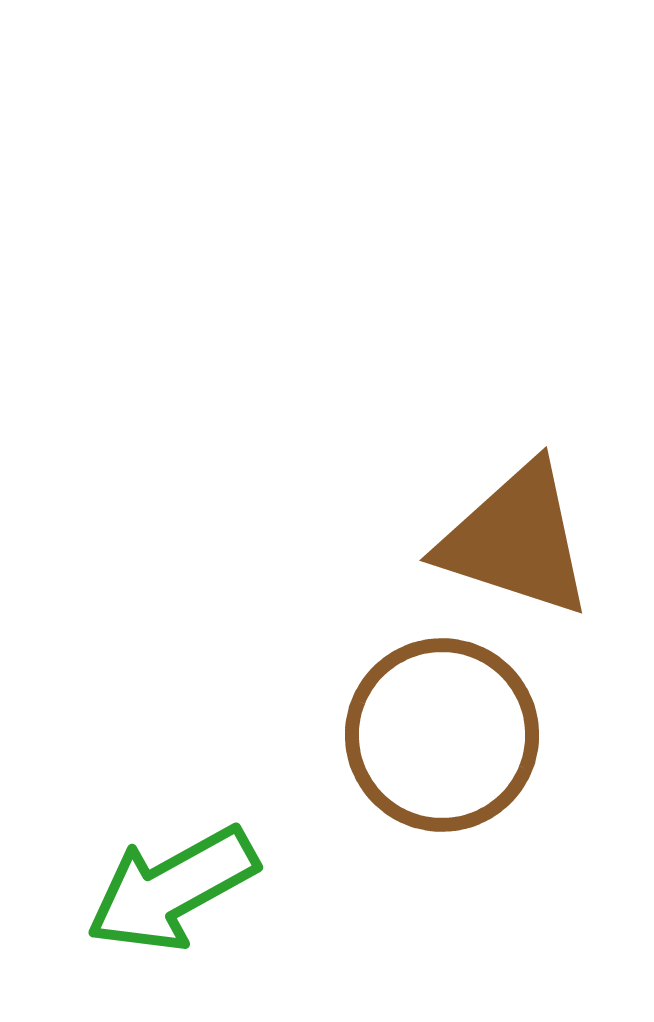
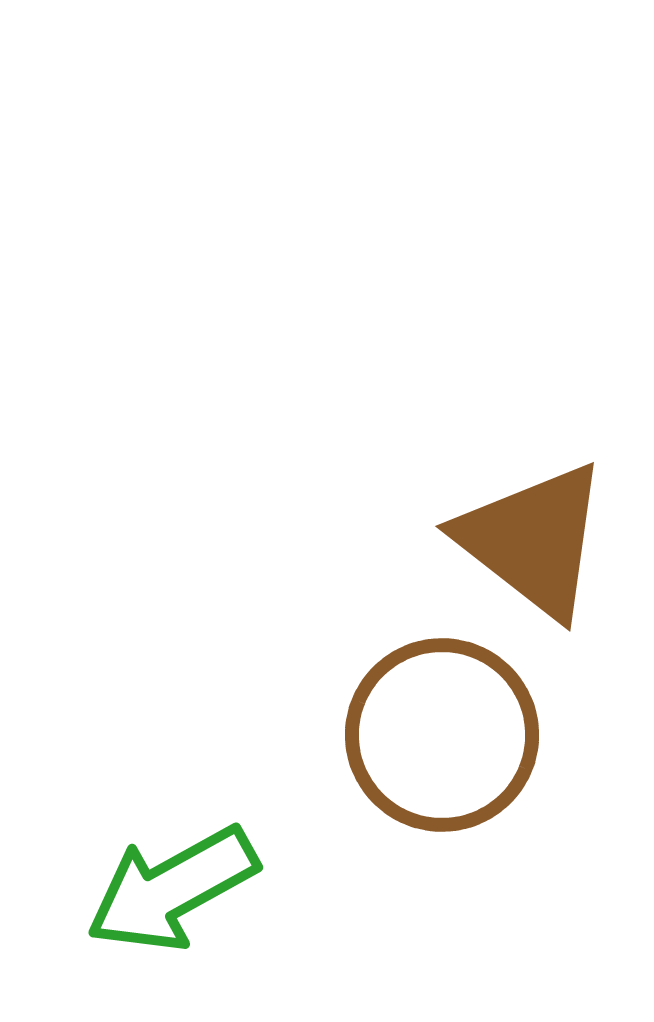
brown triangle: moved 17 px right; rotated 20 degrees clockwise
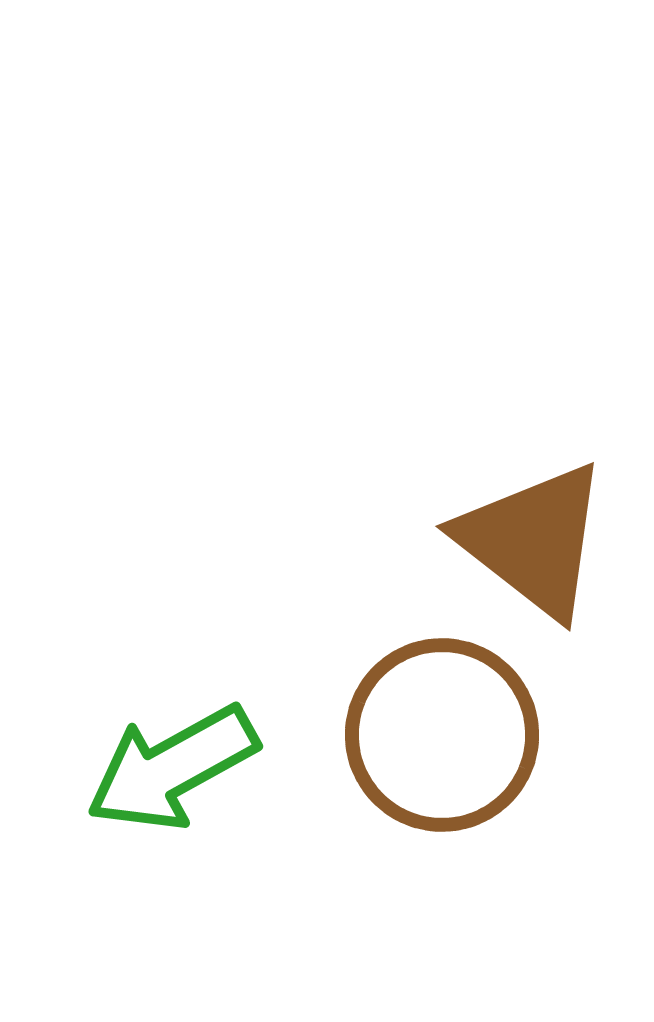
green arrow: moved 121 px up
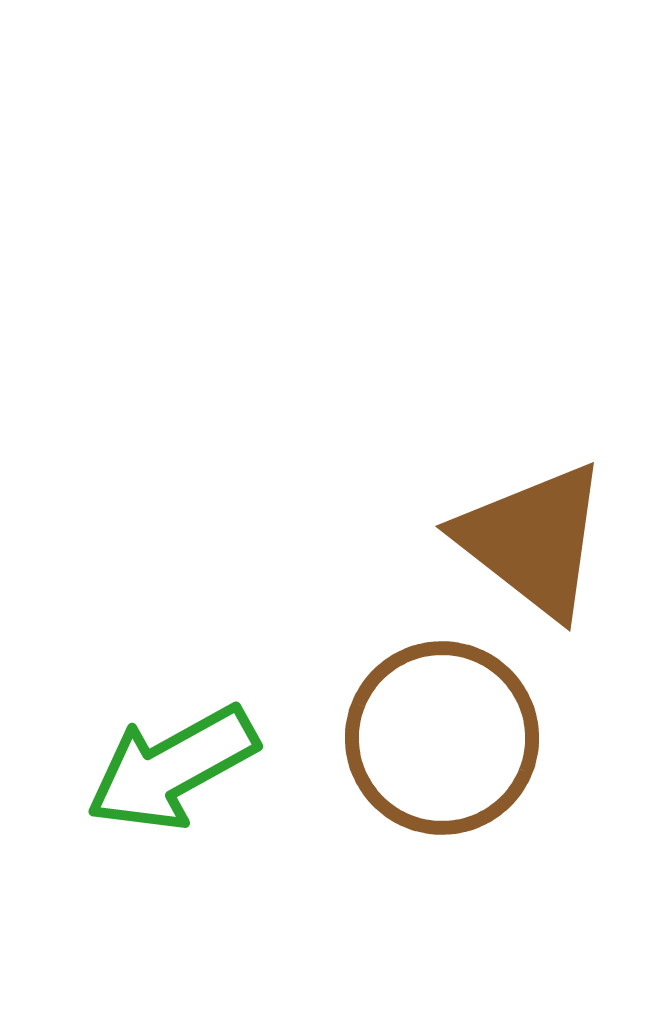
brown circle: moved 3 px down
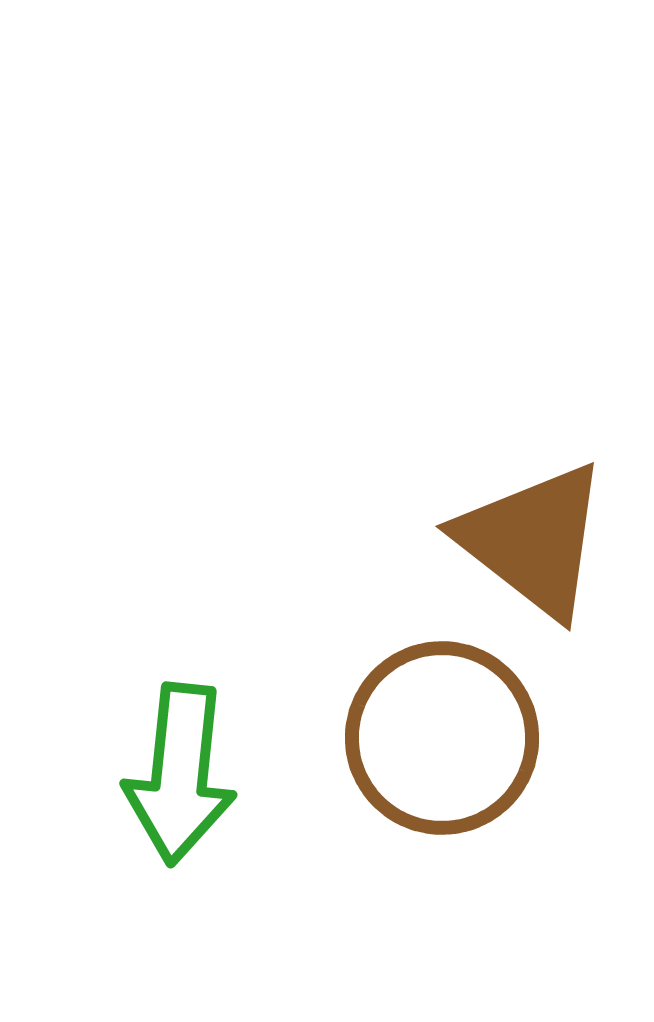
green arrow: moved 8 px right, 6 px down; rotated 55 degrees counterclockwise
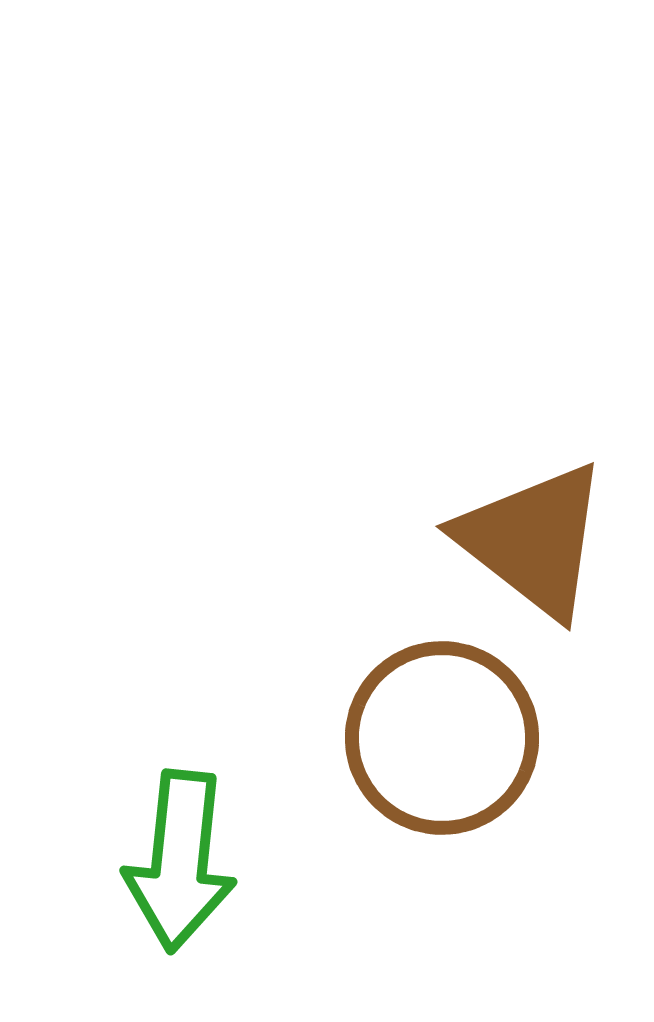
green arrow: moved 87 px down
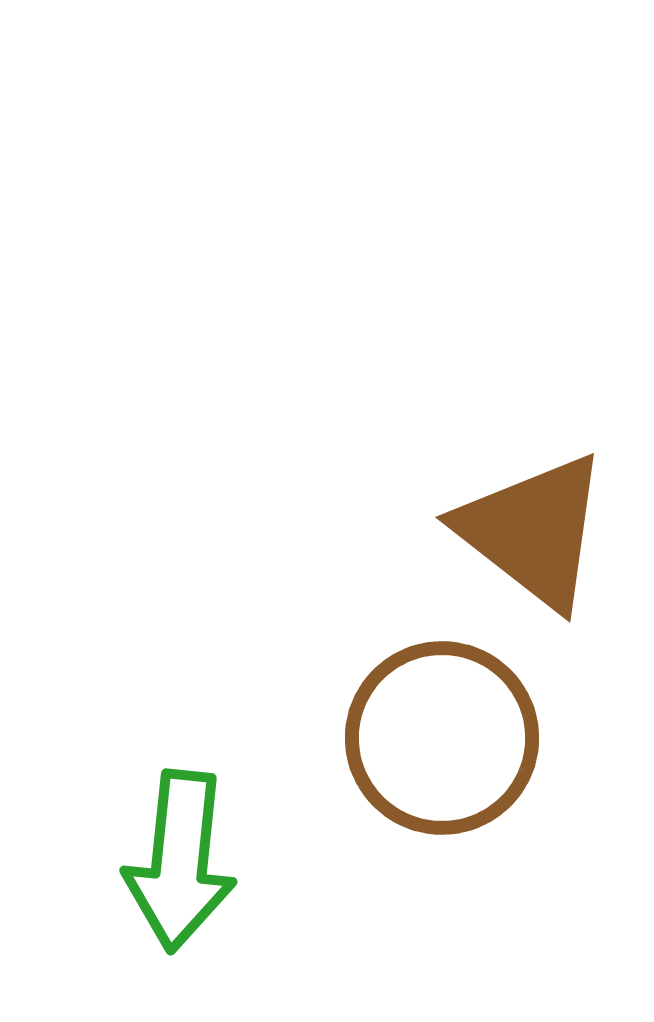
brown triangle: moved 9 px up
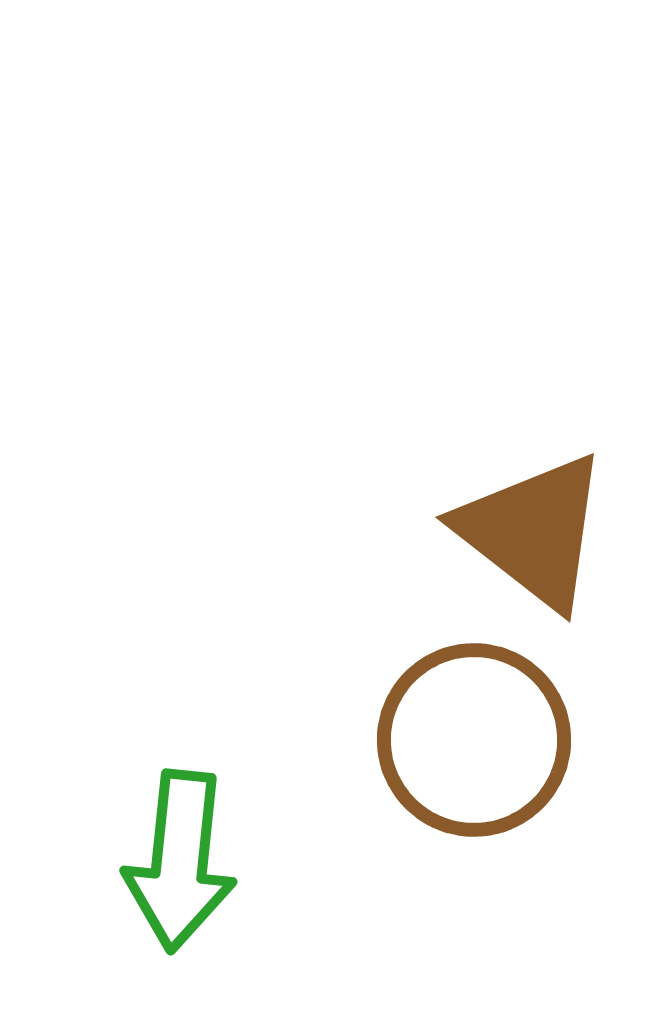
brown circle: moved 32 px right, 2 px down
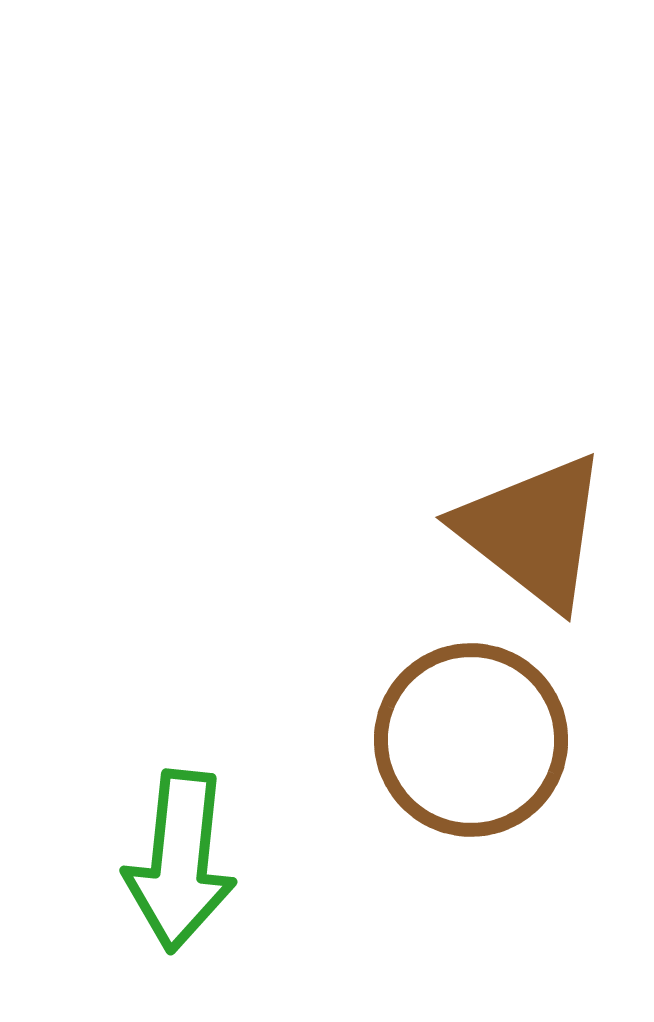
brown circle: moved 3 px left
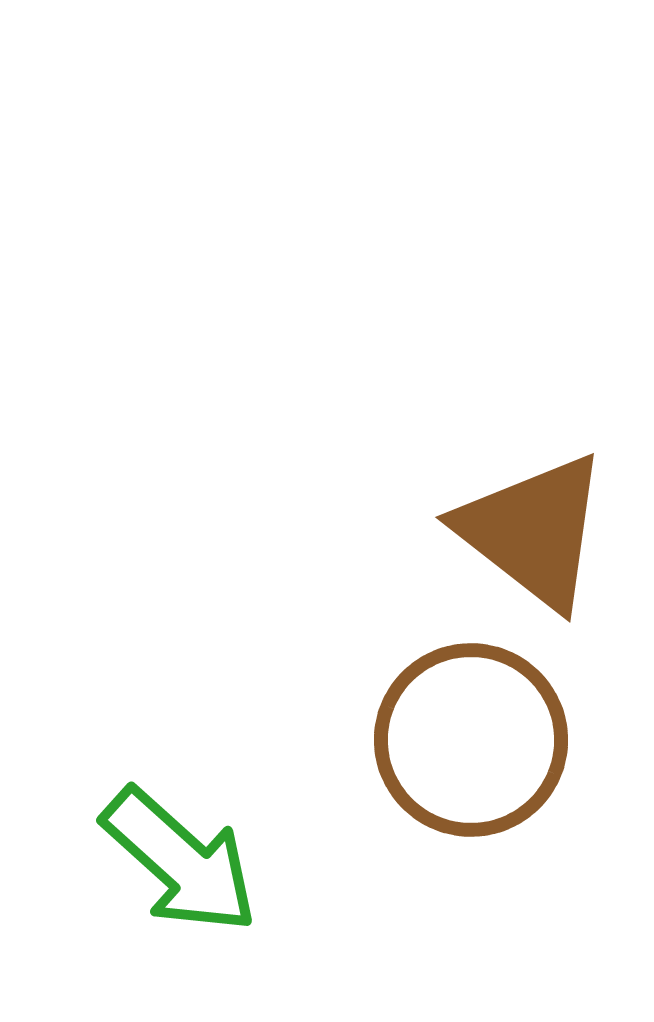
green arrow: rotated 54 degrees counterclockwise
